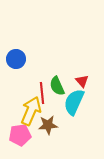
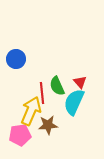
red triangle: moved 2 px left, 1 px down
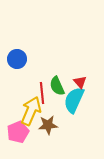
blue circle: moved 1 px right
cyan semicircle: moved 2 px up
pink pentagon: moved 2 px left, 3 px up; rotated 15 degrees counterclockwise
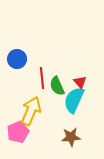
red line: moved 15 px up
brown star: moved 23 px right, 12 px down
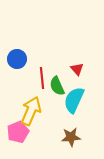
red triangle: moved 3 px left, 13 px up
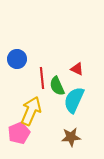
red triangle: rotated 24 degrees counterclockwise
pink pentagon: moved 1 px right, 1 px down
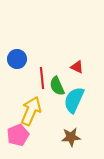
red triangle: moved 2 px up
pink pentagon: moved 1 px left, 2 px down
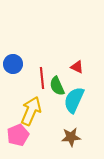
blue circle: moved 4 px left, 5 px down
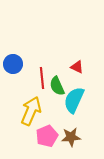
pink pentagon: moved 29 px right, 1 px down
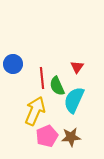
red triangle: rotated 40 degrees clockwise
yellow arrow: moved 4 px right
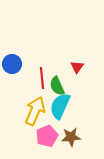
blue circle: moved 1 px left
cyan semicircle: moved 14 px left, 6 px down
